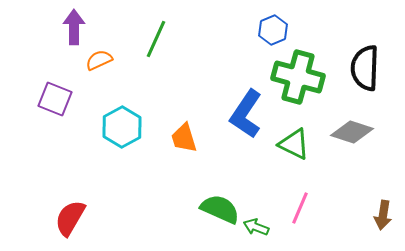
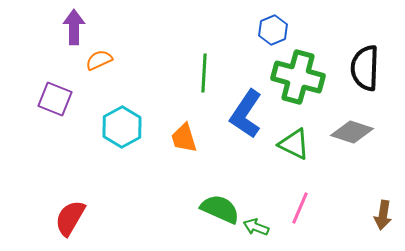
green line: moved 48 px right, 34 px down; rotated 21 degrees counterclockwise
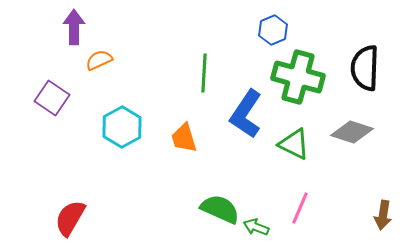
purple square: moved 3 px left, 1 px up; rotated 12 degrees clockwise
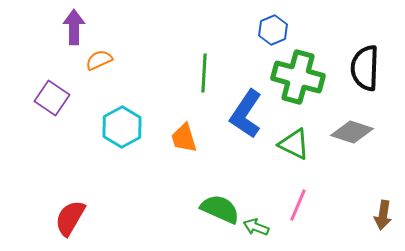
pink line: moved 2 px left, 3 px up
